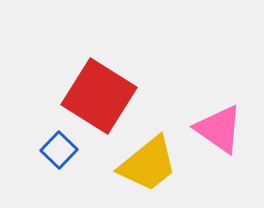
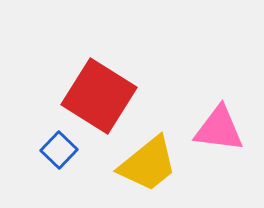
pink triangle: rotated 28 degrees counterclockwise
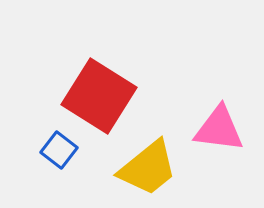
blue square: rotated 6 degrees counterclockwise
yellow trapezoid: moved 4 px down
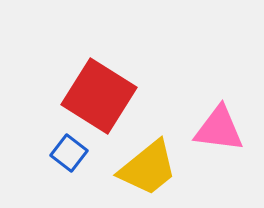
blue square: moved 10 px right, 3 px down
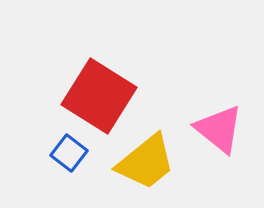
pink triangle: rotated 32 degrees clockwise
yellow trapezoid: moved 2 px left, 6 px up
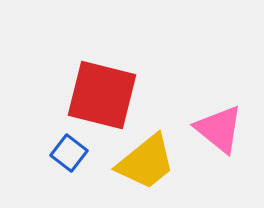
red square: moved 3 px right, 1 px up; rotated 18 degrees counterclockwise
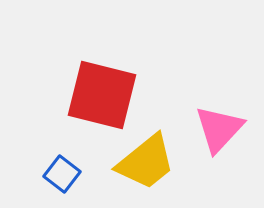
pink triangle: rotated 34 degrees clockwise
blue square: moved 7 px left, 21 px down
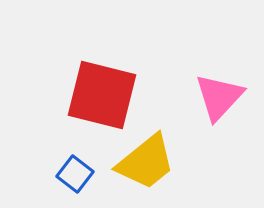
pink triangle: moved 32 px up
blue square: moved 13 px right
